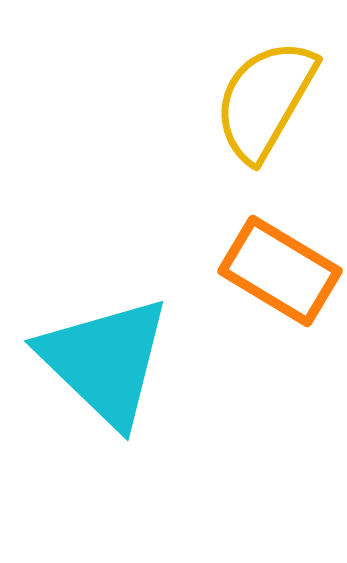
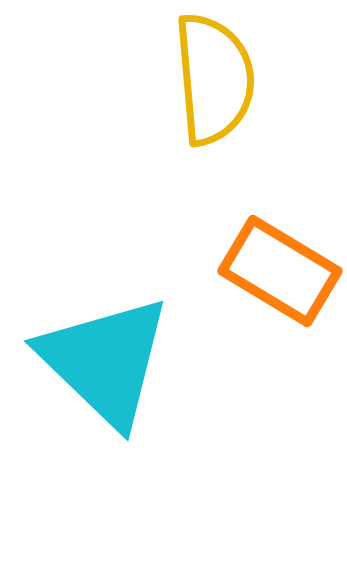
yellow semicircle: moved 51 px left, 21 px up; rotated 145 degrees clockwise
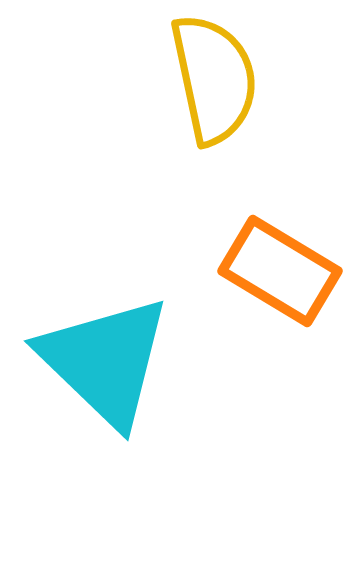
yellow semicircle: rotated 7 degrees counterclockwise
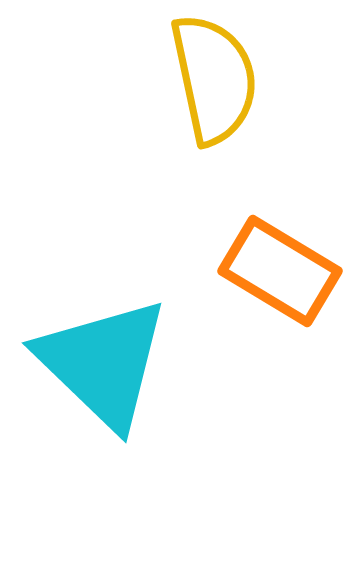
cyan triangle: moved 2 px left, 2 px down
